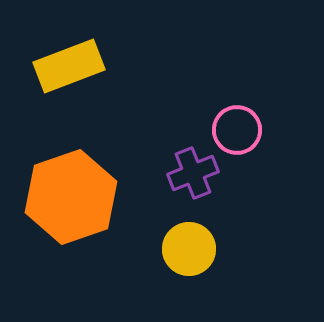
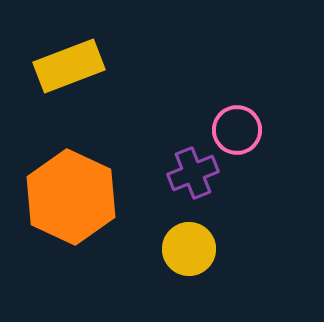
orange hexagon: rotated 16 degrees counterclockwise
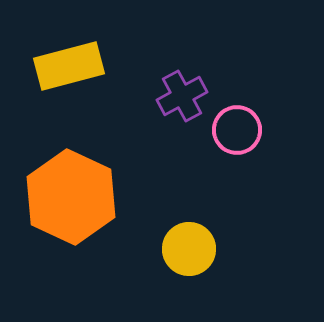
yellow rectangle: rotated 6 degrees clockwise
purple cross: moved 11 px left, 77 px up; rotated 6 degrees counterclockwise
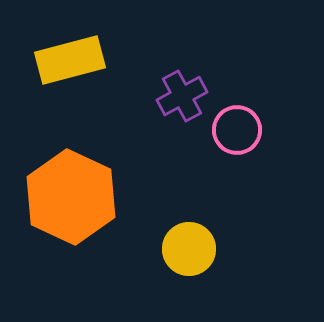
yellow rectangle: moved 1 px right, 6 px up
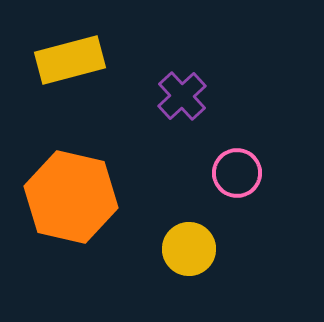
purple cross: rotated 15 degrees counterclockwise
pink circle: moved 43 px down
orange hexagon: rotated 12 degrees counterclockwise
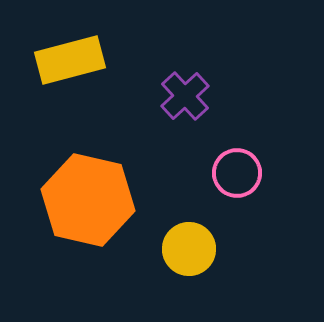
purple cross: moved 3 px right
orange hexagon: moved 17 px right, 3 px down
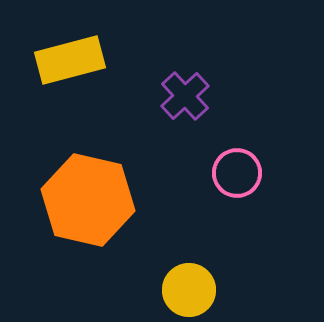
yellow circle: moved 41 px down
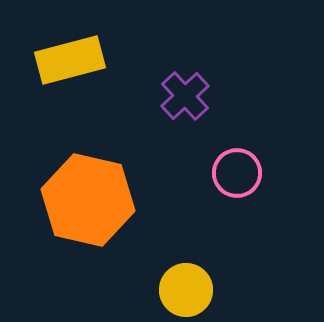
yellow circle: moved 3 px left
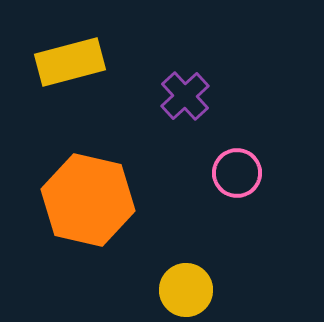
yellow rectangle: moved 2 px down
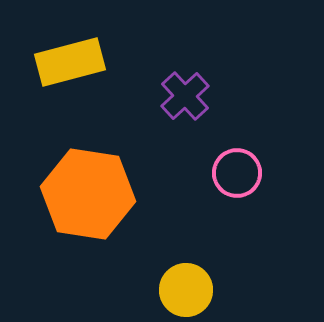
orange hexagon: moved 6 px up; rotated 4 degrees counterclockwise
